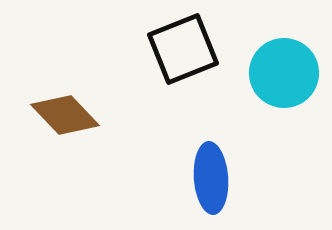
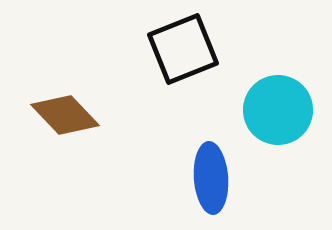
cyan circle: moved 6 px left, 37 px down
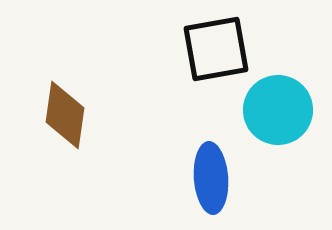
black square: moved 33 px right; rotated 12 degrees clockwise
brown diamond: rotated 52 degrees clockwise
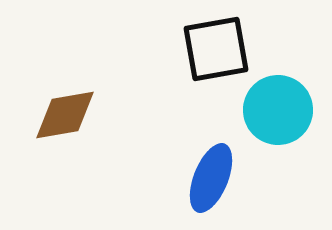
brown diamond: rotated 72 degrees clockwise
blue ellipse: rotated 26 degrees clockwise
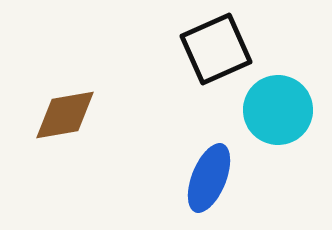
black square: rotated 14 degrees counterclockwise
blue ellipse: moved 2 px left
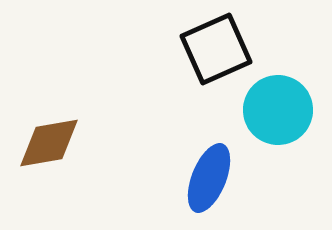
brown diamond: moved 16 px left, 28 px down
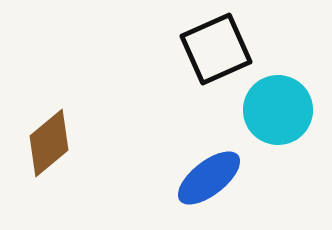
brown diamond: rotated 30 degrees counterclockwise
blue ellipse: rotated 30 degrees clockwise
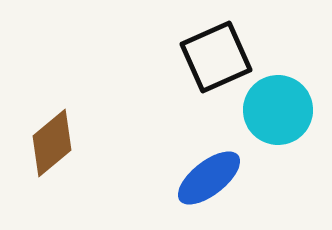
black square: moved 8 px down
brown diamond: moved 3 px right
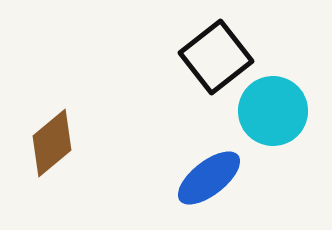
black square: rotated 14 degrees counterclockwise
cyan circle: moved 5 px left, 1 px down
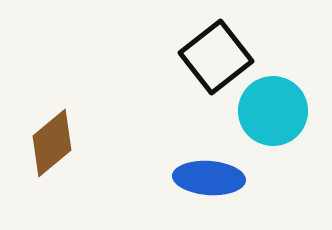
blue ellipse: rotated 42 degrees clockwise
